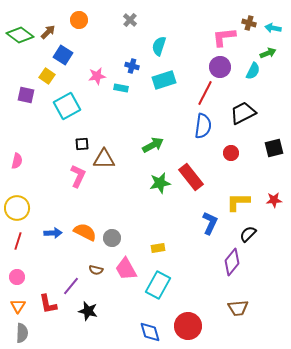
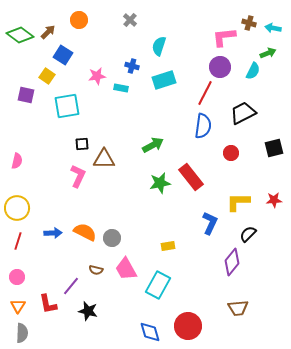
cyan square at (67, 106): rotated 20 degrees clockwise
yellow rectangle at (158, 248): moved 10 px right, 2 px up
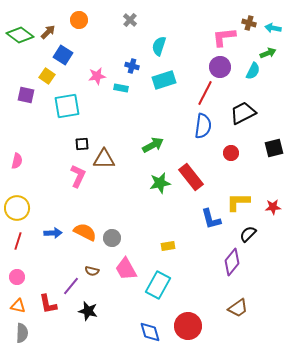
red star at (274, 200): moved 1 px left, 7 px down
blue L-shape at (210, 223): moved 1 px right, 4 px up; rotated 140 degrees clockwise
brown semicircle at (96, 270): moved 4 px left, 1 px down
orange triangle at (18, 306): rotated 49 degrees counterclockwise
brown trapezoid at (238, 308): rotated 30 degrees counterclockwise
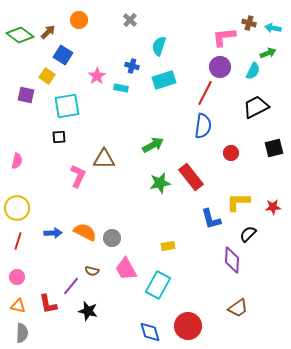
pink star at (97, 76): rotated 24 degrees counterclockwise
black trapezoid at (243, 113): moved 13 px right, 6 px up
black square at (82, 144): moved 23 px left, 7 px up
purple diamond at (232, 262): moved 2 px up; rotated 36 degrees counterclockwise
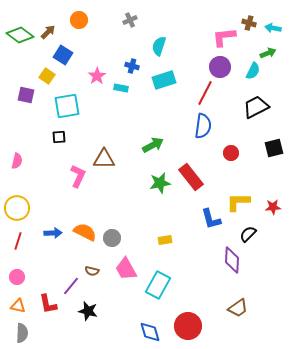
gray cross at (130, 20): rotated 24 degrees clockwise
yellow rectangle at (168, 246): moved 3 px left, 6 px up
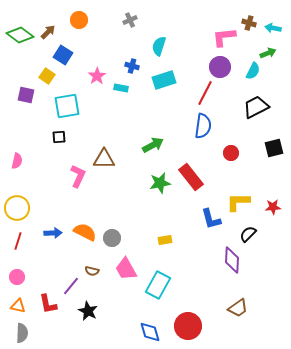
black star at (88, 311): rotated 12 degrees clockwise
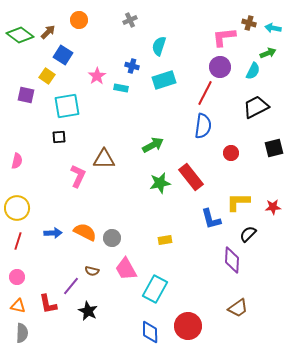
cyan rectangle at (158, 285): moved 3 px left, 4 px down
blue diamond at (150, 332): rotated 15 degrees clockwise
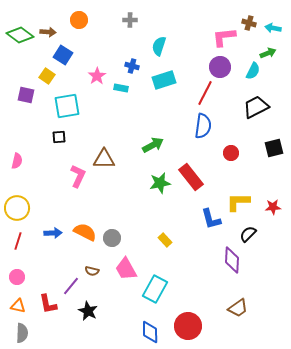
gray cross at (130, 20): rotated 24 degrees clockwise
brown arrow at (48, 32): rotated 49 degrees clockwise
yellow rectangle at (165, 240): rotated 56 degrees clockwise
